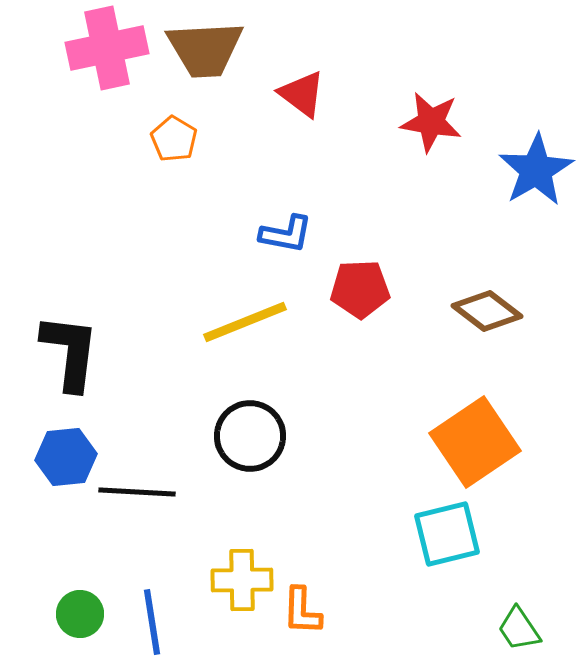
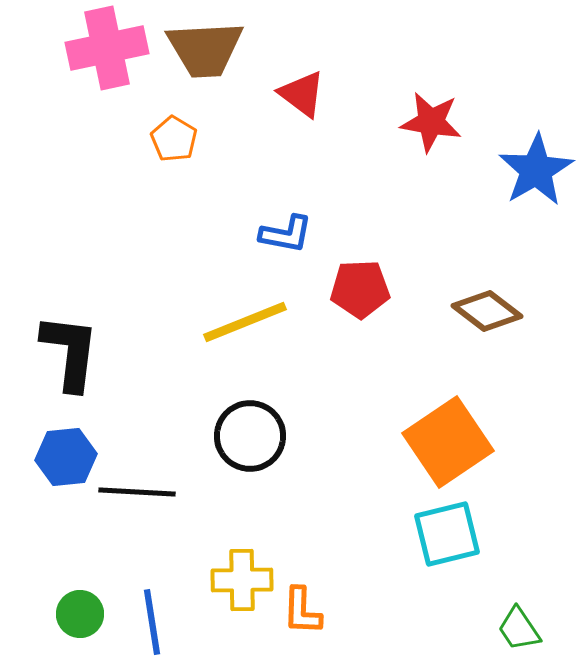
orange square: moved 27 px left
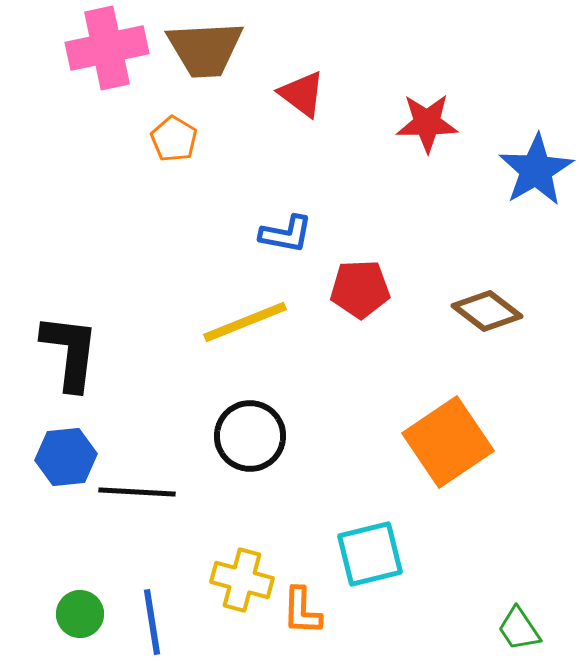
red star: moved 4 px left, 1 px down; rotated 10 degrees counterclockwise
cyan square: moved 77 px left, 20 px down
yellow cross: rotated 16 degrees clockwise
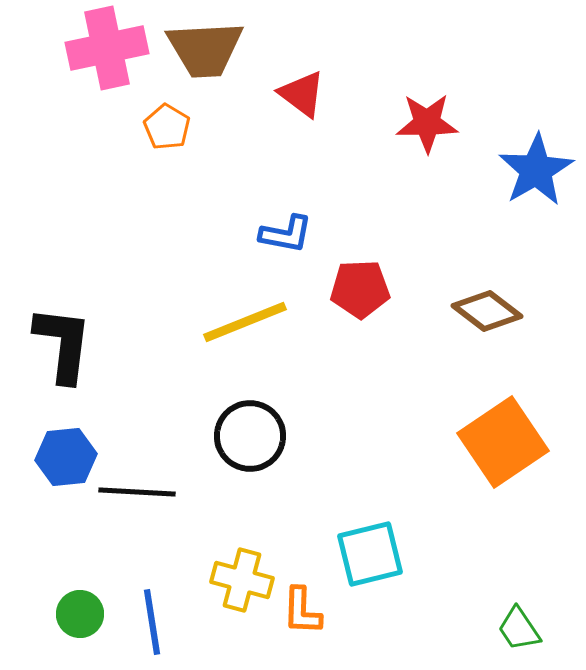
orange pentagon: moved 7 px left, 12 px up
black L-shape: moved 7 px left, 8 px up
orange square: moved 55 px right
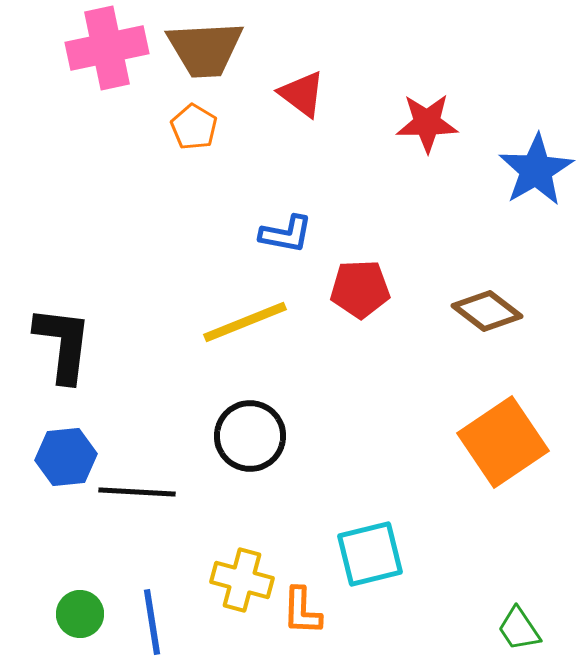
orange pentagon: moved 27 px right
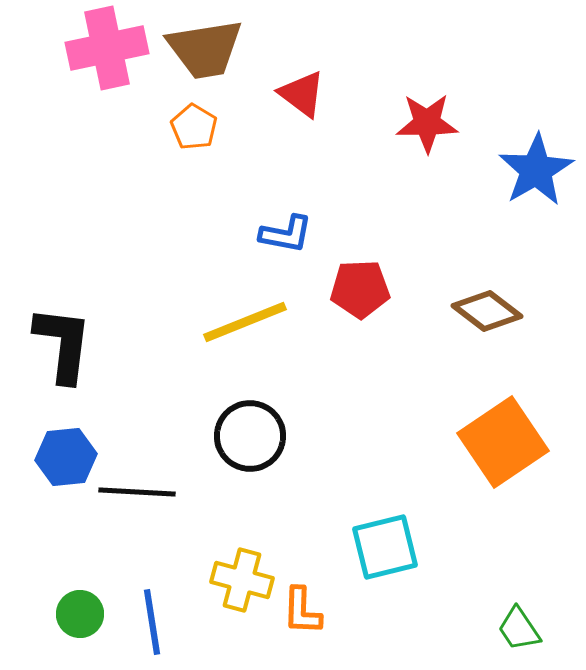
brown trapezoid: rotated 6 degrees counterclockwise
cyan square: moved 15 px right, 7 px up
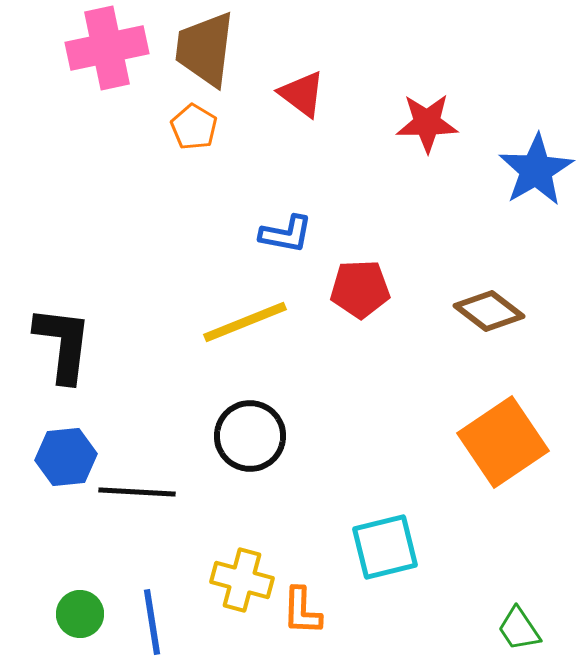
brown trapezoid: rotated 106 degrees clockwise
brown diamond: moved 2 px right
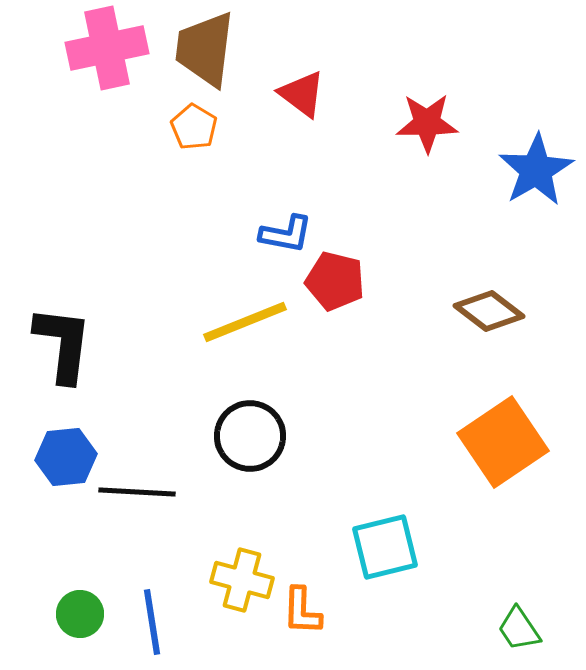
red pentagon: moved 25 px left, 8 px up; rotated 16 degrees clockwise
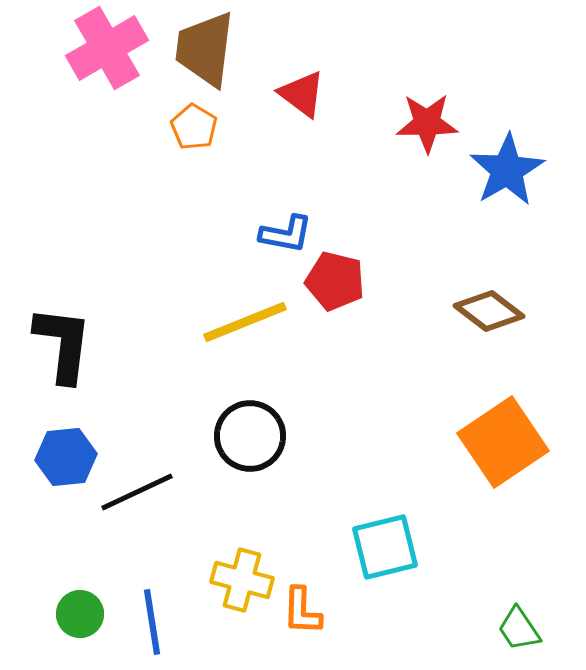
pink cross: rotated 18 degrees counterclockwise
blue star: moved 29 px left
black line: rotated 28 degrees counterclockwise
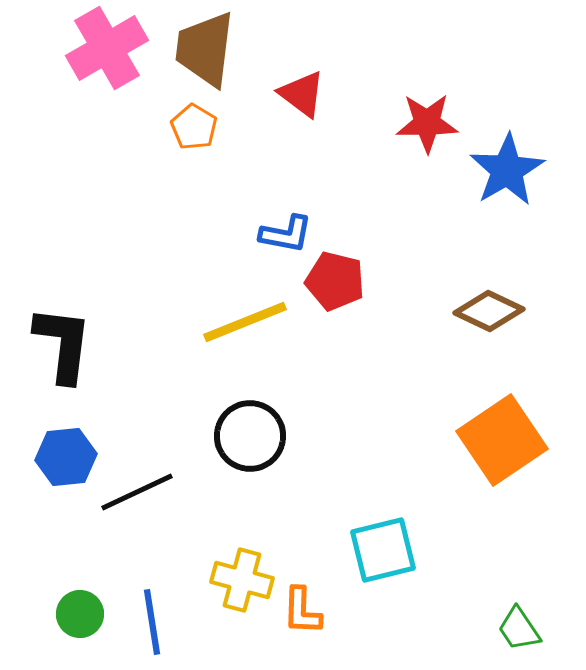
brown diamond: rotated 12 degrees counterclockwise
orange square: moved 1 px left, 2 px up
cyan square: moved 2 px left, 3 px down
